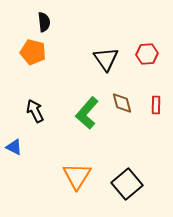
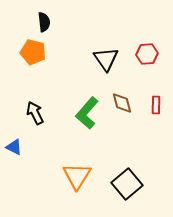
black arrow: moved 2 px down
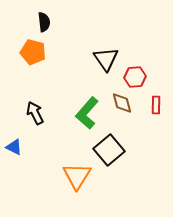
red hexagon: moved 12 px left, 23 px down
black square: moved 18 px left, 34 px up
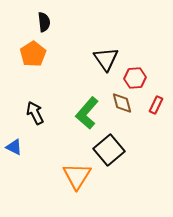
orange pentagon: moved 2 px down; rotated 25 degrees clockwise
red hexagon: moved 1 px down
red rectangle: rotated 24 degrees clockwise
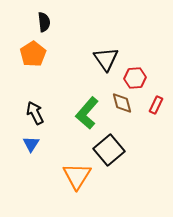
blue triangle: moved 17 px right, 3 px up; rotated 36 degrees clockwise
